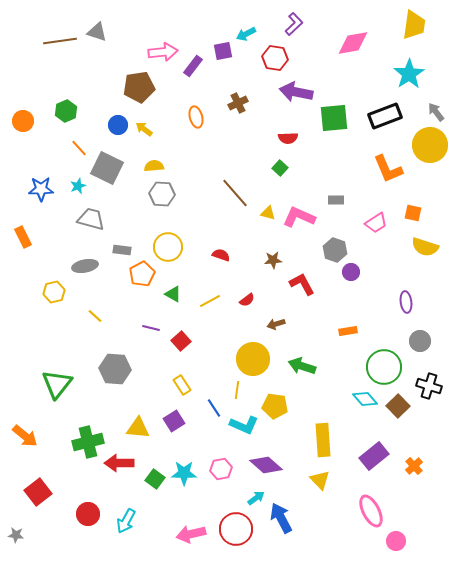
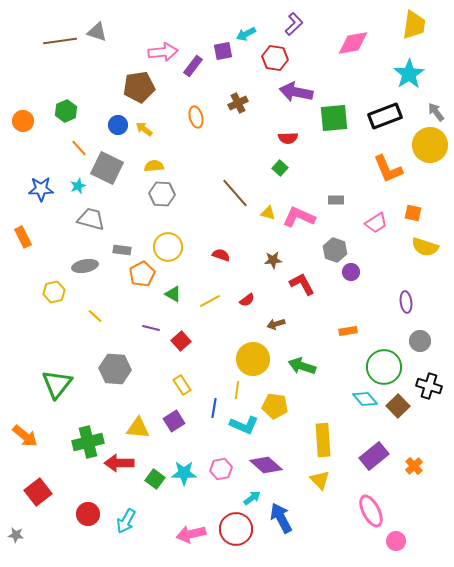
blue line at (214, 408): rotated 42 degrees clockwise
cyan arrow at (256, 498): moved 4 px left
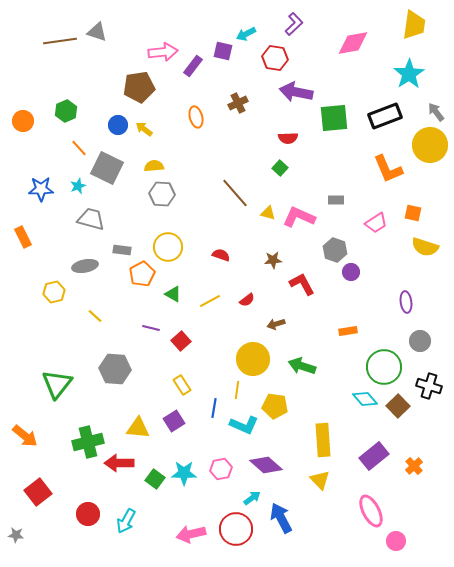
purple square at (223, 51): rotated 24 degrees clockwise
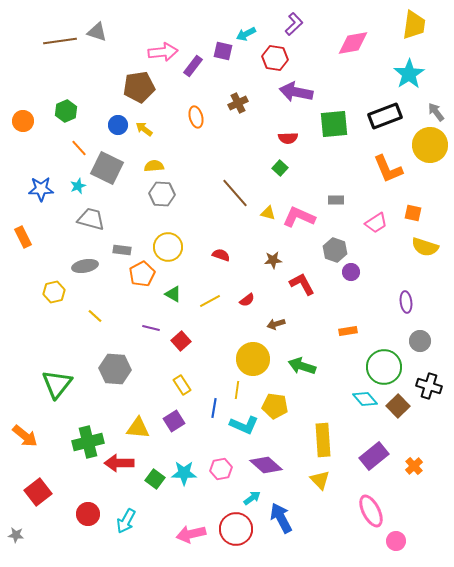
green square at (334, 118): moved 6 px down
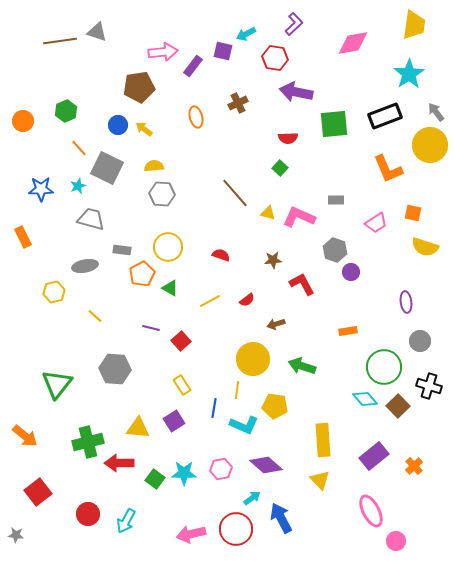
green triangle at (173, 294): moved 3 px left, 6 px up
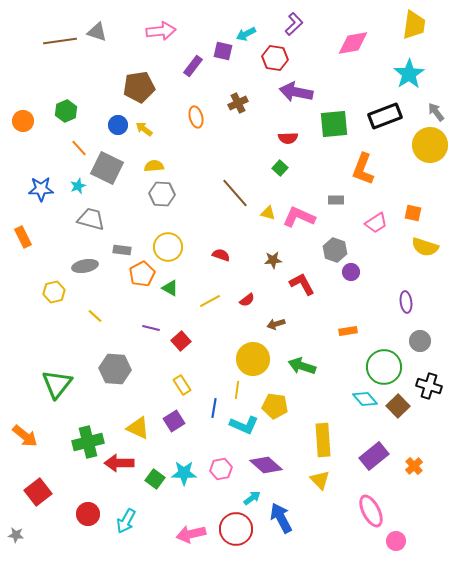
pink arrow at (163, 52): moved 2 px left, 21 px up
orange L-shape at (388, 169): moved 25 px left; rotated 44 degrees clockwise
yellow triangle at (138, 428): rotated 20 degrees clockwise
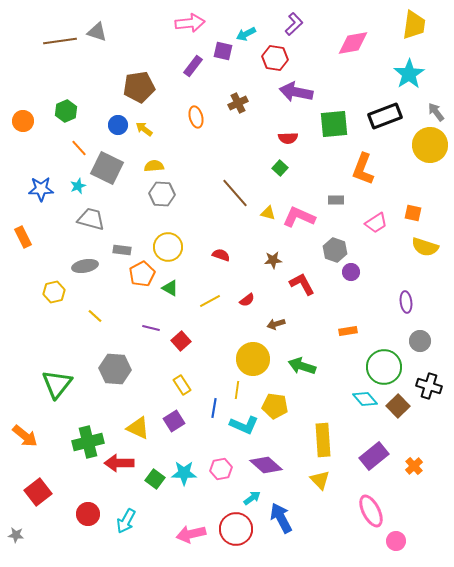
pink arrow at (161, 31): moved 29 px right, 8 px up
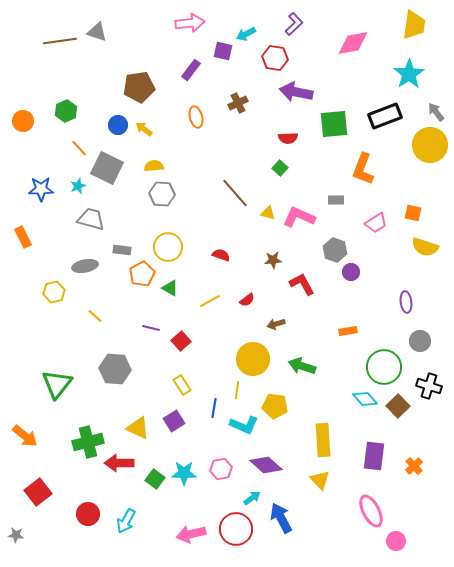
purple rectangle at (193, 66): moved 2 px left, 4 px down
purple rectangle at (374, 456): rotated 44 degrees counterclockwise
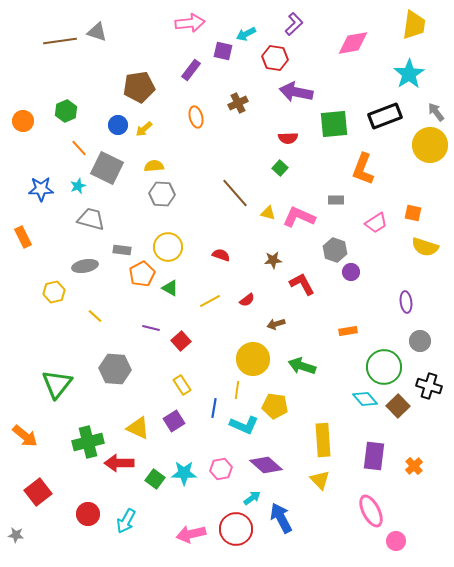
yellow arrow at (144, 129): rotated 78 degrees counterclockwise
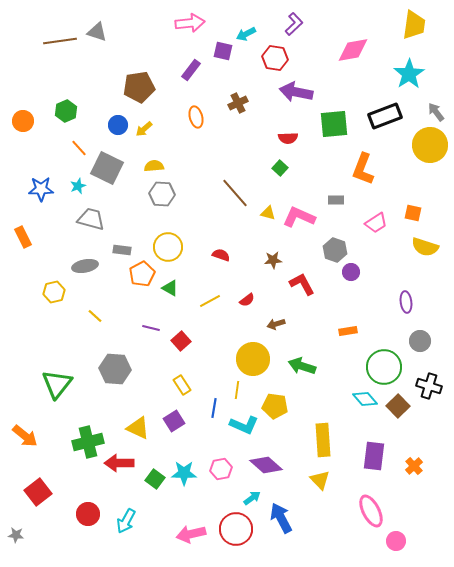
pink diamond at (353, 43): moved 7 px down
